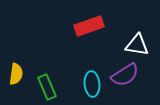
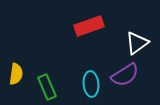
white triangle: moved 2 px up; rotated 45 degrees counterclockwise
cyan ellipse: moved 1 px left
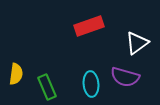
purple semicircle: moved 2 px down; rotated 48 degrees clockwise
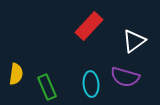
red rectangle: rotated 28 degrees counterclockwise
white triangle: moved 3 px left, 2 px up
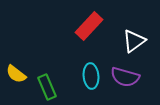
yellow semicircle: rotated 120 degrees clockwise
cyan ellipse: moved 8 px up
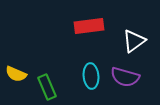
red rectangle: rotated 40 degrees clockwise
yellow semicircle: rotated 15 degrees counterclockwise
